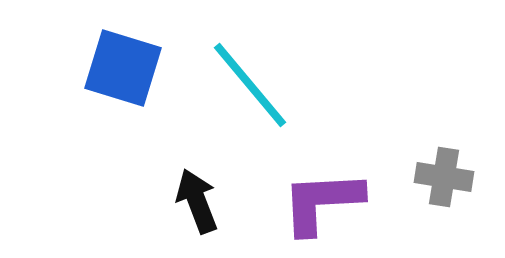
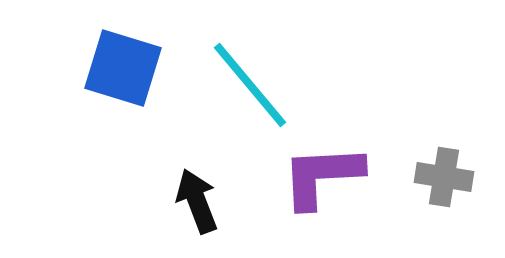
purple L-shape: moved 26 px up
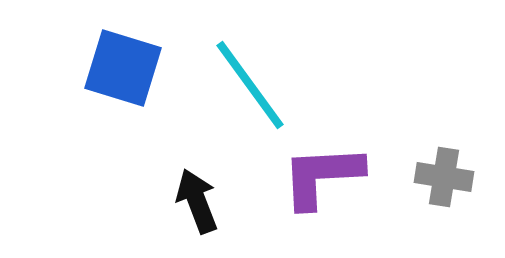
cyan line: rotated 4 degrees clockwise
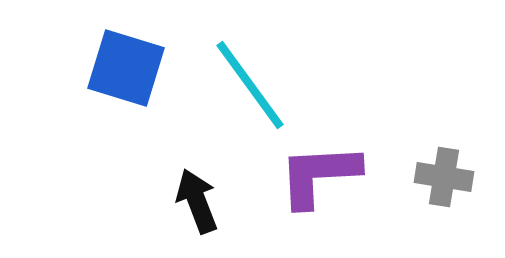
blue square: moved 3 px right
purple L-shape: moved 3 px left, 1 px up
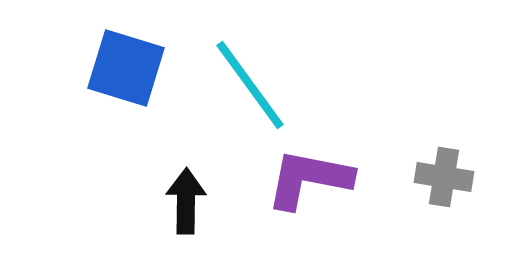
purple L-shape: moved 10 px left, 4 px down; rotated 14 degrees clockwise
black arrow: moved 11 px left; rotated 22 degrees clockwise
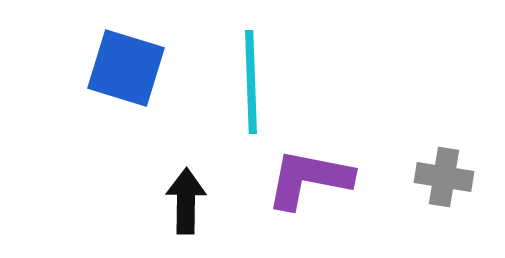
cyan line: moved 1 px right, 3 px up; rotated 34 degrees clockwise
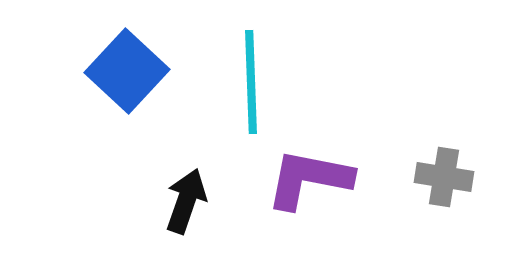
blue square: moved 1 px right, 3 px down; rotated 26 degrees clockwise
black arrow: rotated 18 degrees clockwise
